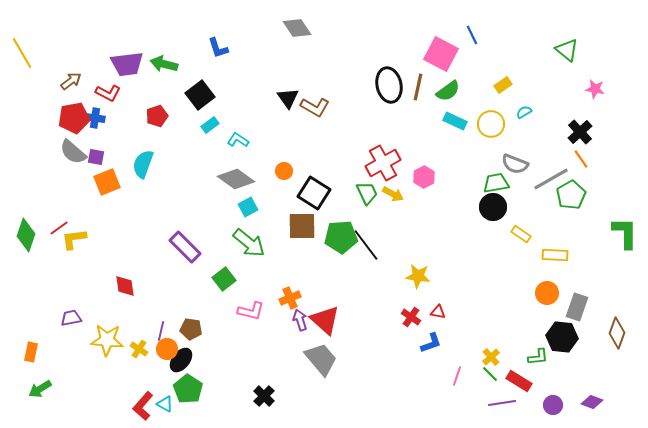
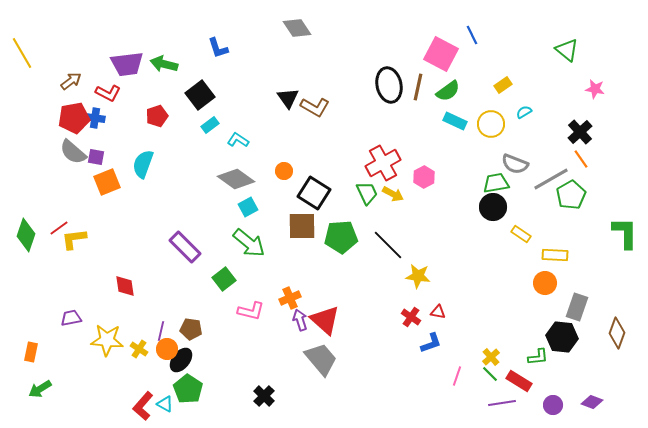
black line at (366, 245): moved 22 px right; rotated 8 degrees counterclockwise
orange circle at (547, 293): moved 2 px left, 10 px up
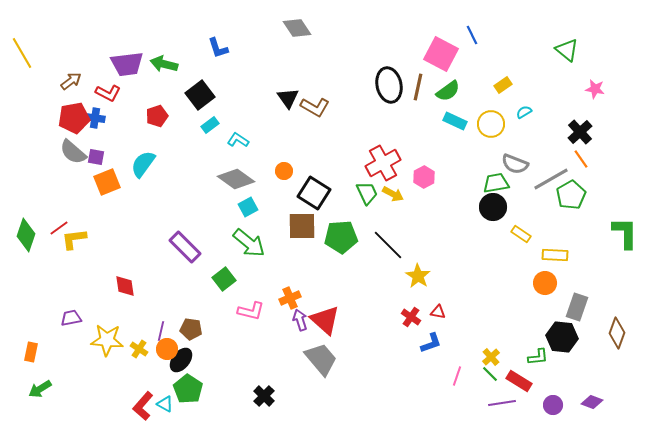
cyan semicircle at (143, 164): rotated 16 degrees clockwise
yellow star at (418, 276): rotated 25 degrees clockwise
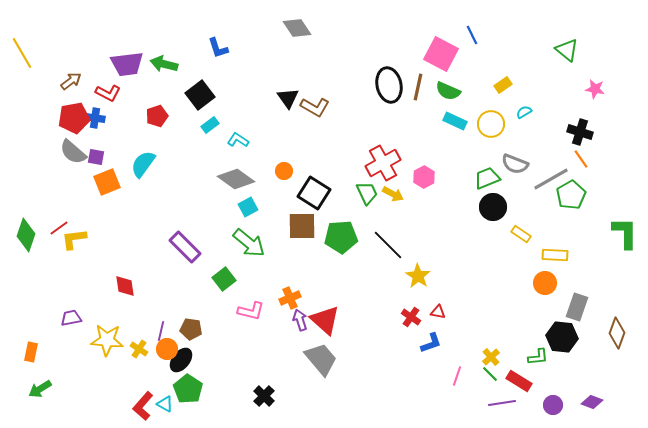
green semicircle at (448, 91): rotated 60 degrees clockwise
black cross at (580, 132): rotated 30 degrees counterclockwise
green trapezoid at (496, 183): moved 9 px left, 5 px up; rotated 12 degrees counterclockwise
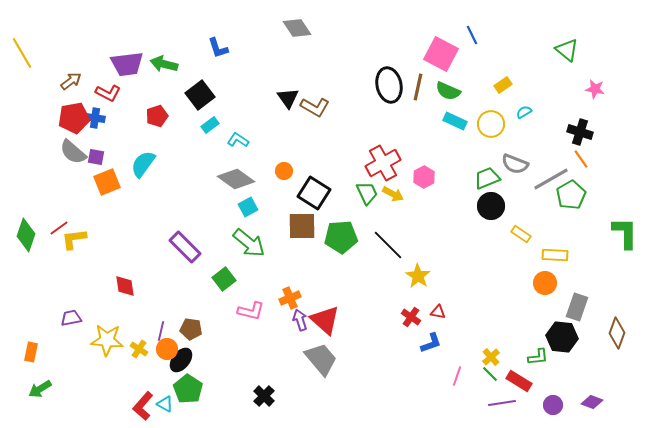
black circle at (493, 207): moved 2 px left, 1 px up
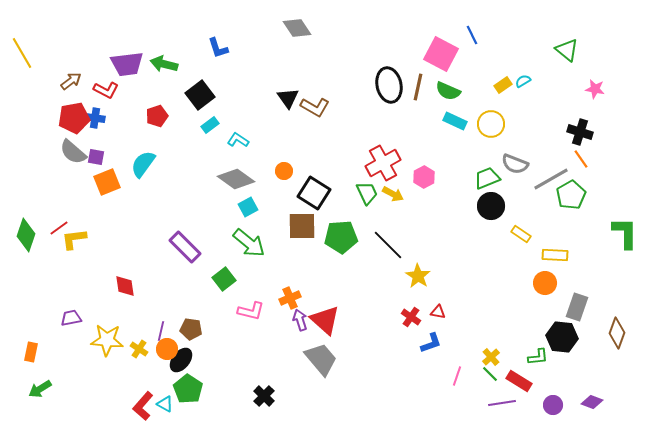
red L-shape at (108, 93): moved 2 px left, 3 px up
cyan semicircle at (524, 112): moved 1 px left, 31 px up
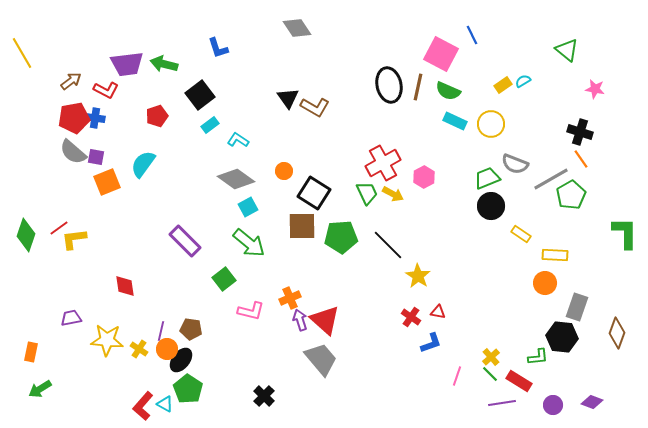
purple rectangle at (185, 247): moved 6 px up
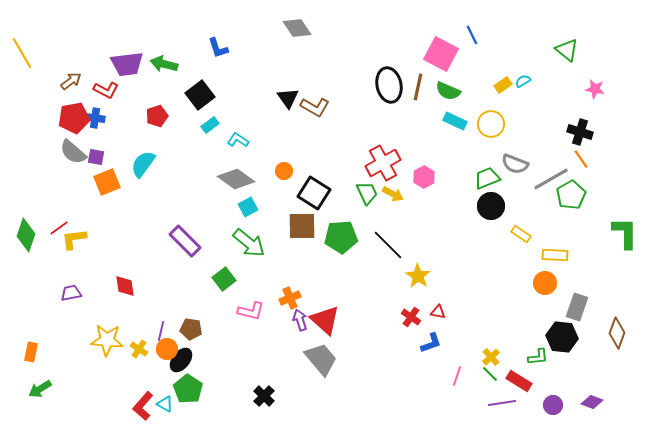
purple trapezoid at (71, 318): moved 25 px up
